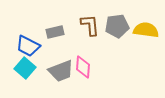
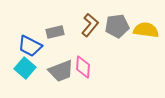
brown L-shape: rotated 45 degrees clockwise
blue trapezoid: moved 2 px right
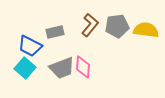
gray trapezoid: moved 1 px right, 3 px up
